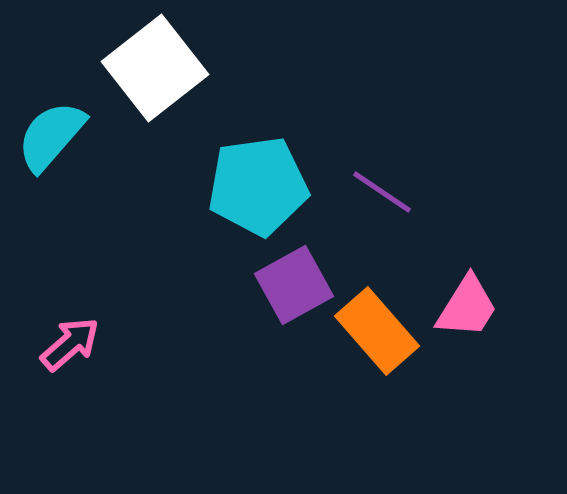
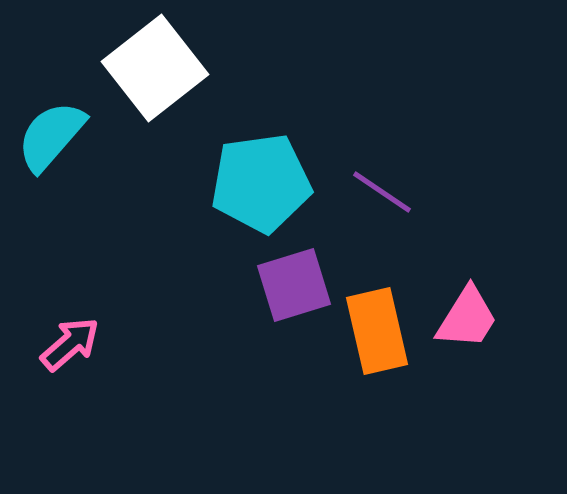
cyan pentagon: moved 3 px right, 3 px up
purple square: rotated 12 degrees clockwise
pink trapezoid: moved 11 px down
orange rectangle: rotated 28 degrees clockwise
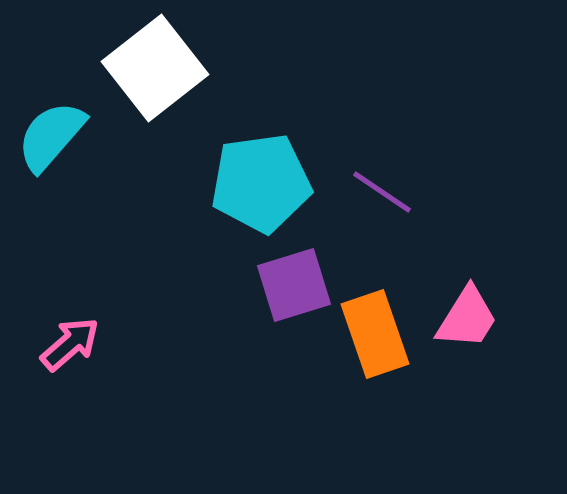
orange rectangle: moved 2 px left, 3 px down; rotated 6 degrees counterclockwise
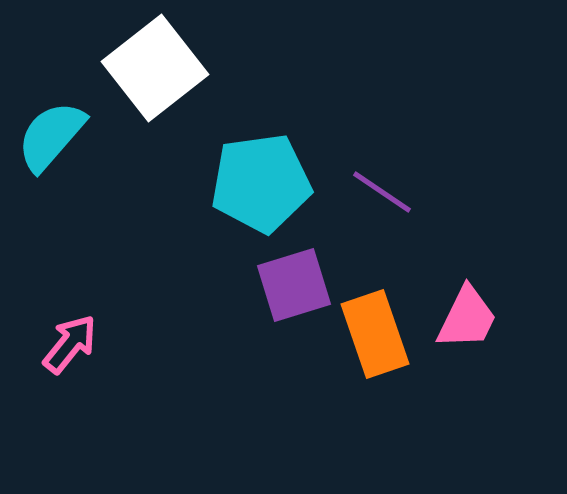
pink trapezoid: rotated 6 degrees counterclockwise
pink arrow: rotated 10 degrees counterclockwise
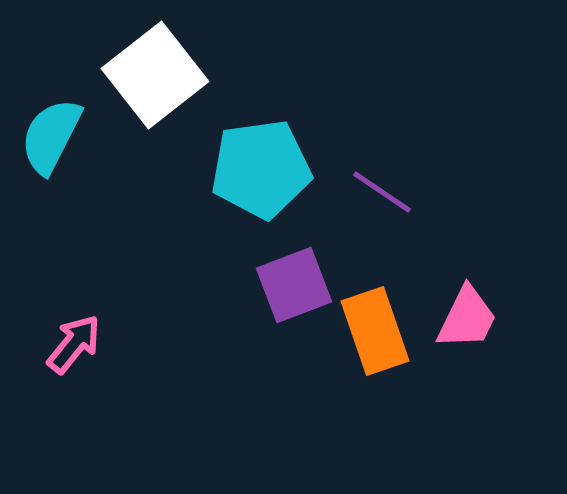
white square: moved 7 px down
cyan semicircle: rotated 14 degrees counterclockwise
cyan pentagon: moved 14 px up
purple square: rotated 4 degrees counterclockwise
orange rectangle: moved 3 px up
pink arrow: moved 4 px right
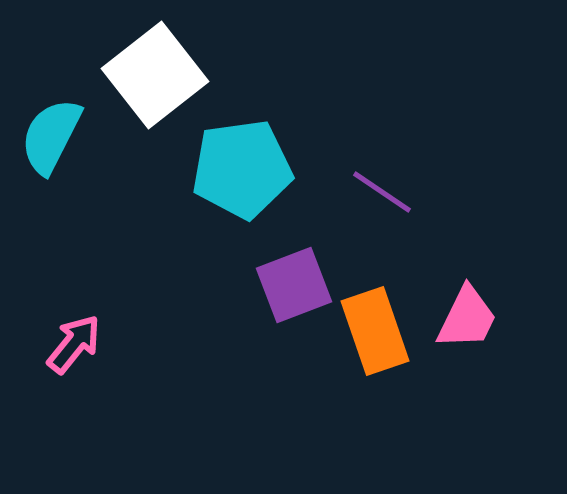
cyan pentagon: moved 19 px left
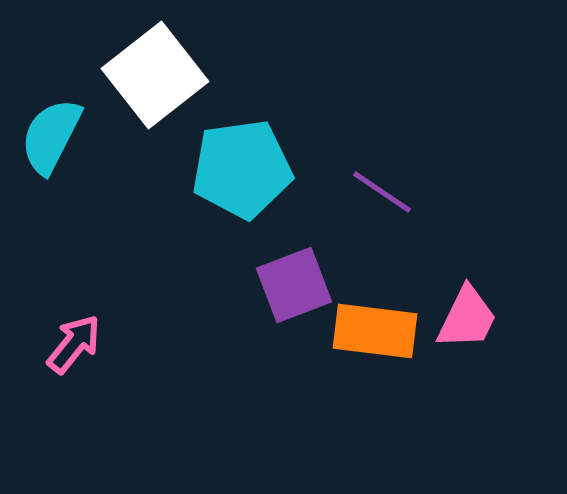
orange rectangle: rotated 64 degrees counterclockwise
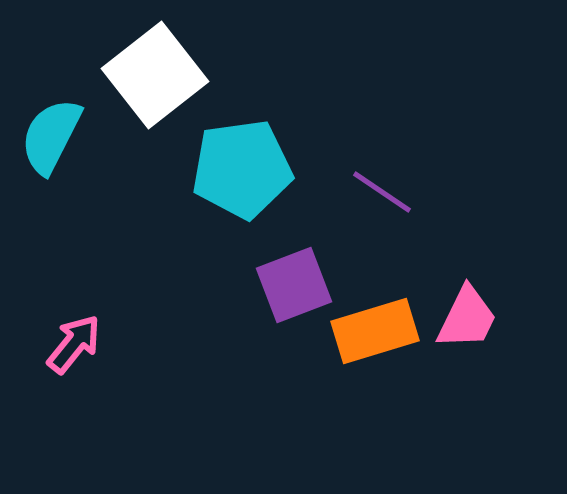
orange rectangle: rotated 24 degrees counterclockwise
